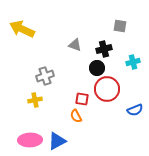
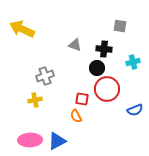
black cross: rotated 21 degrees clockwise
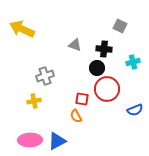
gray square: rotated 16 degrees clockwise
yellow cross: moved 1 px left, 1 px down
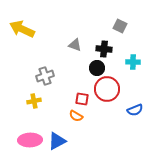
cyan cross: rotated 16 degrees clockwise
orange semicircle: rotated 32 degrees counterclockwise
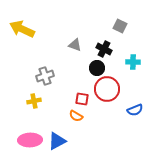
black cross: rotated 21 degrees clockwise
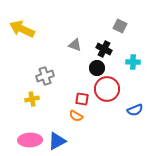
yellow cross: moved 2 px left, 2 px up
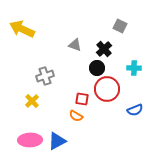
black cross: rotated 21 degrees clockwise
cyan cross: moved 1 px right, 6 px down
yellow cross: moved 2 px down; rotated 32 degrees counterclockwise
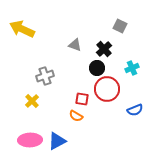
cyan cross: moved 2 px left; rotated 24 degrees counterclockwise
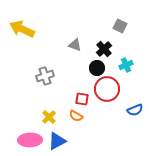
cyan cross: moved 6 px left, 3 px up
yellow cross: moved 17 px right, 16 px down
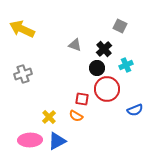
gray cross: moved 22 px left, 2 px up
